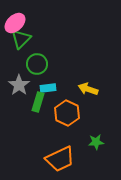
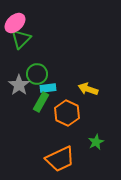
green circle: moved 10 px down
green rectangle: moved 3 px right; rotated 12 degrees clockwise
green star: rotated 21 degrees counterclockwise
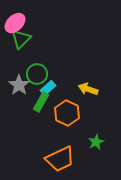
cyan rectangle: rotated 35 degrees counterclockwise
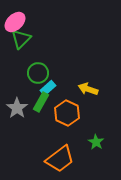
pink ellipse: moved 1 px up
green circle: moved 1 px right, 1 px up
gray star: moved 2 px left, 23 px down
green star: rotated 14 degrees counterclockwise
orange trapezoid: rotated 12 degrees counterclockwise
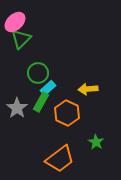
yellow arrow: rotated 24 degrees counterclockwise
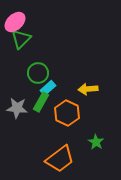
gray star: rotated 30 degrees counterclockwise
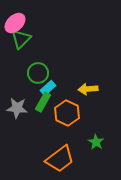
pink ellipse: moved 1 px down
green rectangle: moved 2 px right
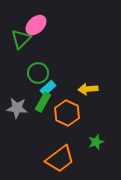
pink ellipse: moved 21 px right, 2 px down
green star: rotated 21 degrees clockwise
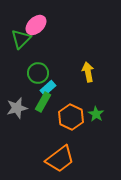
yellow arrow: moved 17 px up; rotated 84 degrees clockwise
gray star: rotated 20 degrees counterclockwise
orange hexagon: moved 4 px right, 4 px down
green star: moved 28 px up; rotated 21 degrees counterclockwise
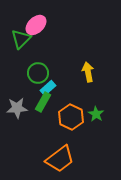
gray star: rotated 10 degrees clockwise
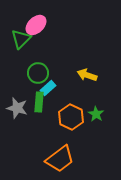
yellow arrow: moved 1 px left, 3 px down; rotated 60 degrees counterclockwise
green rectangle: moved 4 px left; rotated 24 degrees counterclockwise
gray star: rotated 20 degrees clockwise
